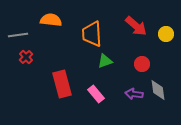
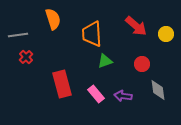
orange semicircle: moved 2 px right, 1 px up; rotated 65 degrees clockwise
purple arrow: moved 11 px left, 2 px down
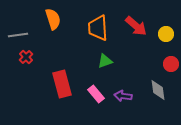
orange trapezoid: moved 6 px right, 6 px up
red circle: moved 29 px right
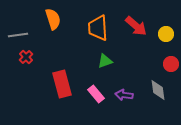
purple arrow: moved 1 px right, 1 px up
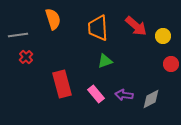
yellow circle: moved 3 px left, 2 px down
gray diamond: moved 7 px left, 9 px down; rotated 70 degrees clockwise
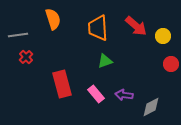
gray diamond: moved 8 px down
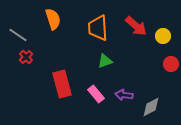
gray line: rotated 42 degrees clockwise
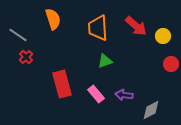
gray diamond: moved 3 px down
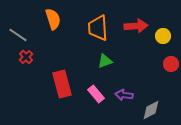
red arrow: rotated 45 degrees counterclockwise
